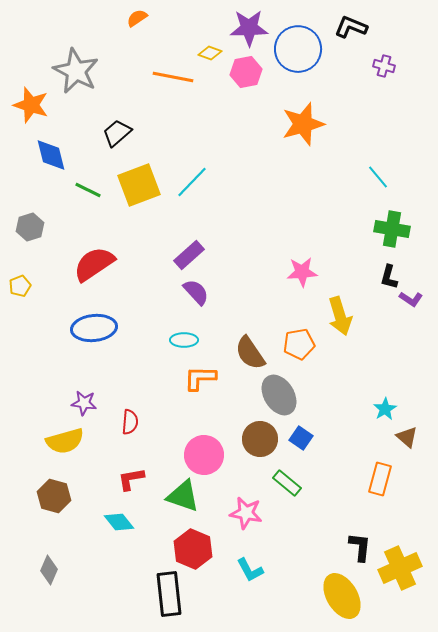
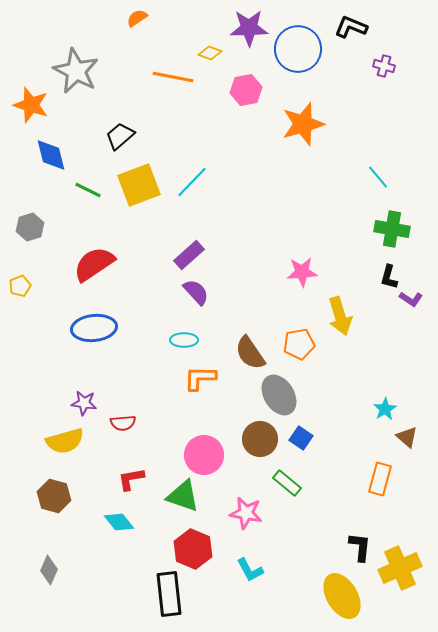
pink hexagon at (246, 72): moved 18 px down
black trapezoid at (117, 133): moved 3 px right, 3 px down
red semicircle at (130, 422): moved 7 px left, 1 px down; rotated 80 degrees clockwise
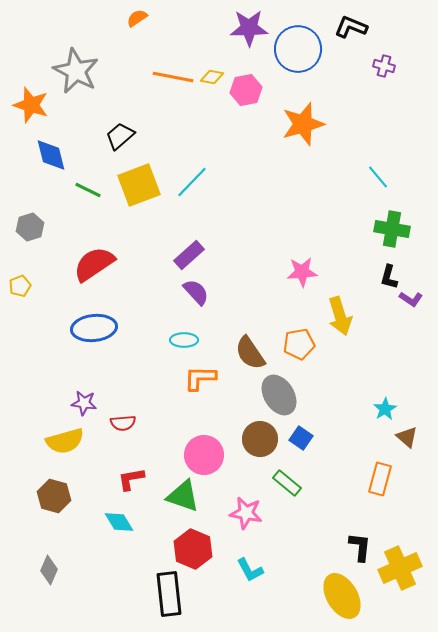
yellow diamond at (210, 53): moved 2 px right, 24 px down; rotated 10 degrees counterclockwise
cyan diamond at (119, 522): rotated 8 degrees clockwise
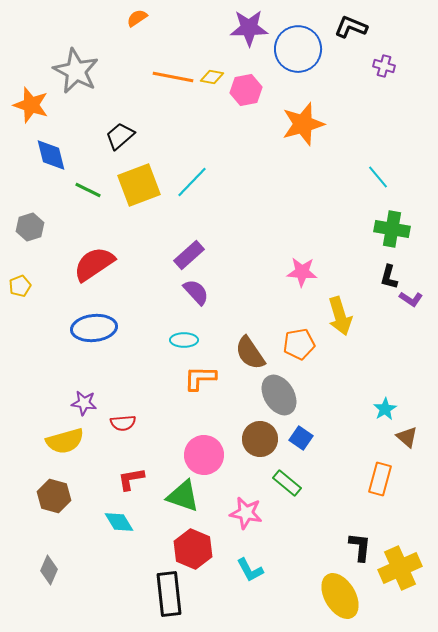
pink star at (302, 272): rotated 8 degrees clockwise
yellow ellipse at (342, 596): moved 2 px left
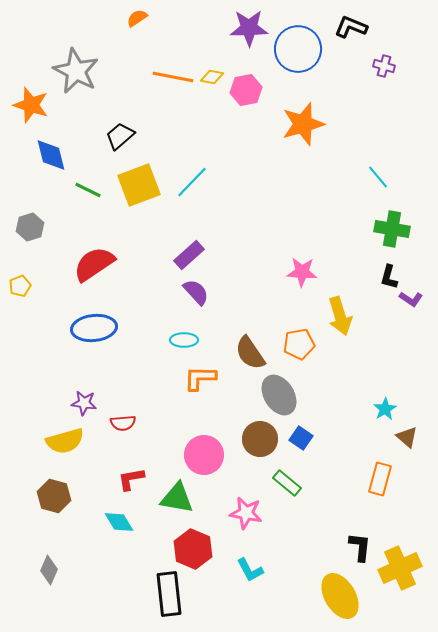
green triangle at (183, 496): moved 6 px left, 2 px down; rotated 9 degrees counterclockwise
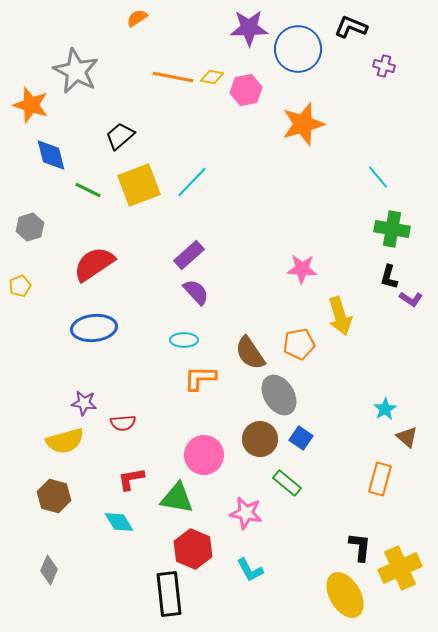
pink star at (302, 272): moved 3 px up
yellow ellipse at (340, 596): moved 5 px right, 1 px up
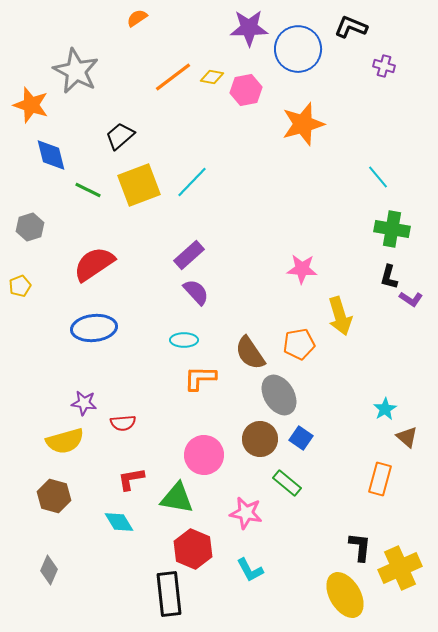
orange line at (173, 77): rotated 48 degrees counterclockwise
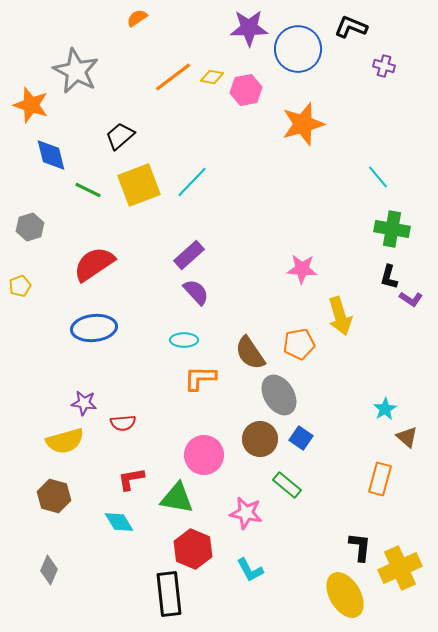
green rectangle at (287, 483): moved 2 px down
